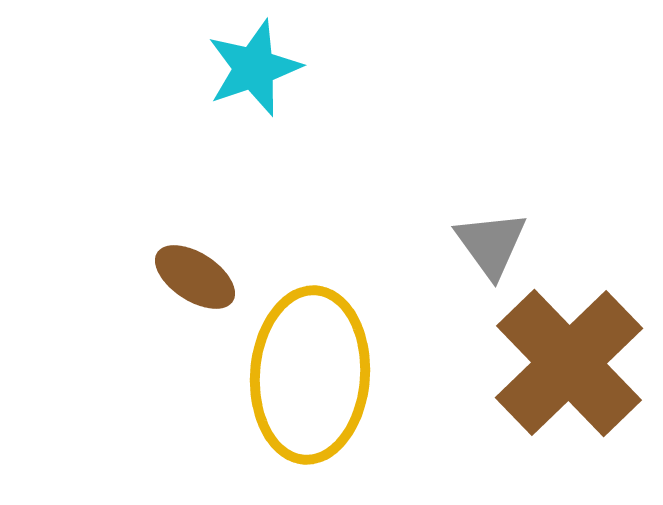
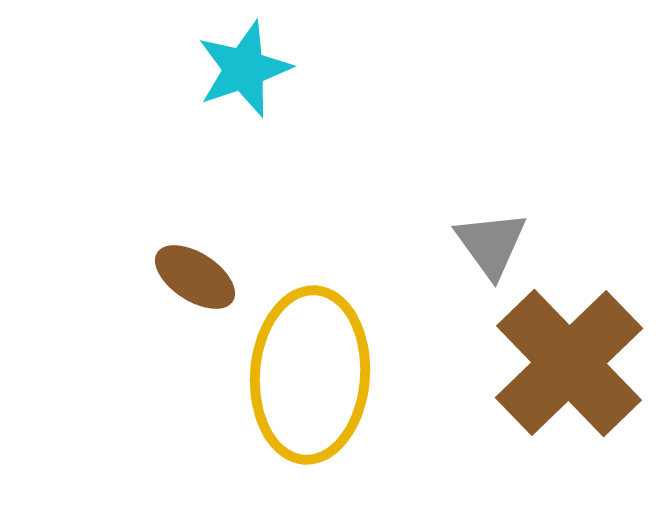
cyan star: moved 10 px left, 1 px down
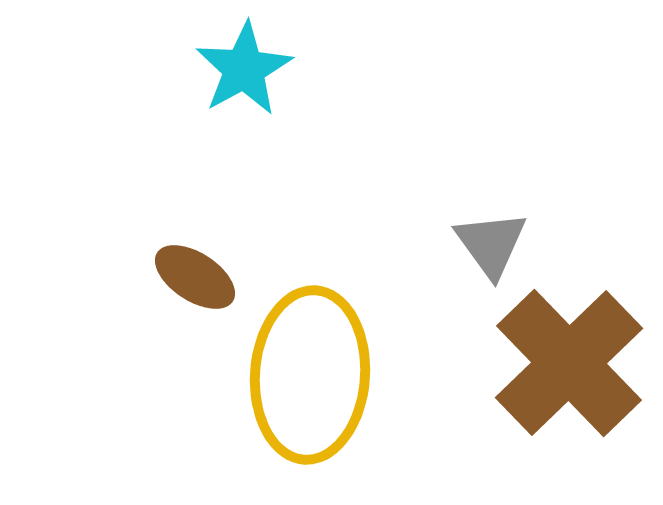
cyan star: rotated 10 degrees counterclockwise
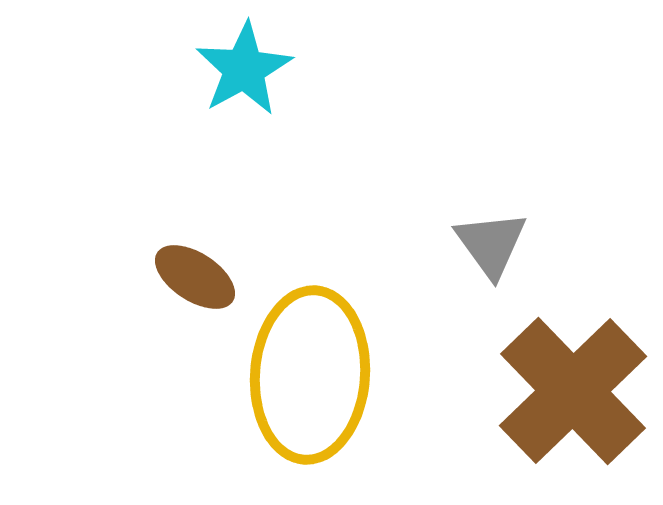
brown cross: moved 4 px right, 28 px down
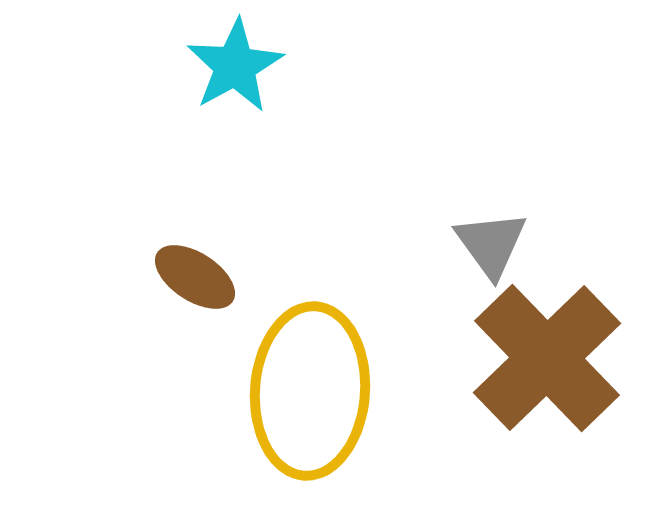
cyan star: moved 9 px left, 3 px up
yellow ellipse: moved 16 px down
brown cross: moved 26 px left, 33 px up
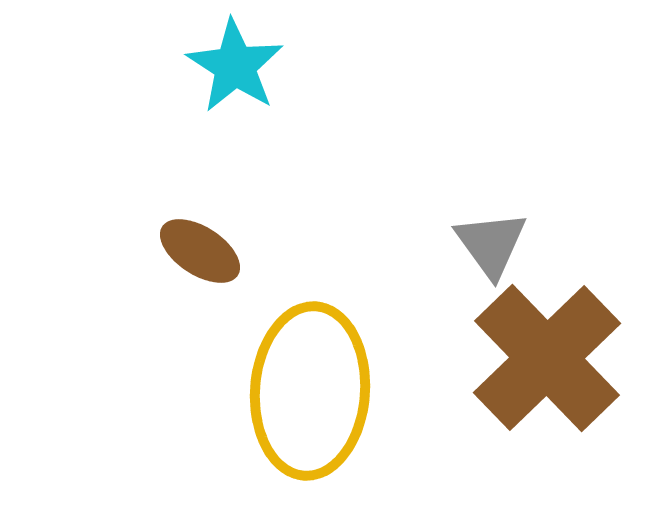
cyan star: rotated 10 degrees counterclockwise
brown ellipse: moved 5 px right, 26 px up
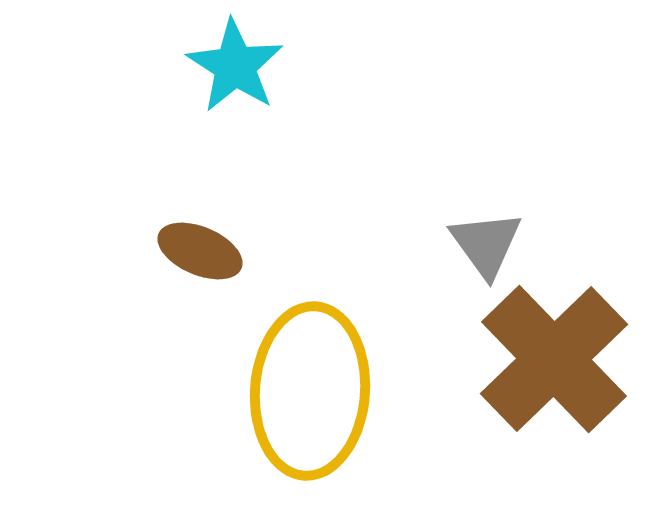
gray triangle: moved 5 px left
brown ellipse: rotated 10 degrees counterclockwise
brown cross: moved 7 px right, 1 px down
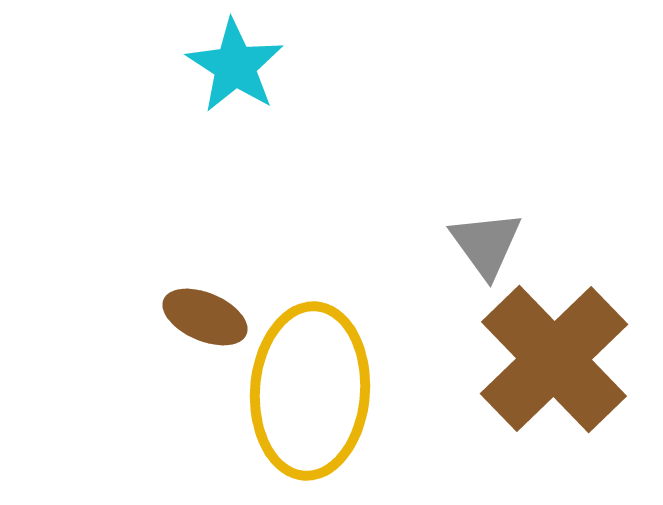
brown ellipse: moved 5 px right, 66 px down
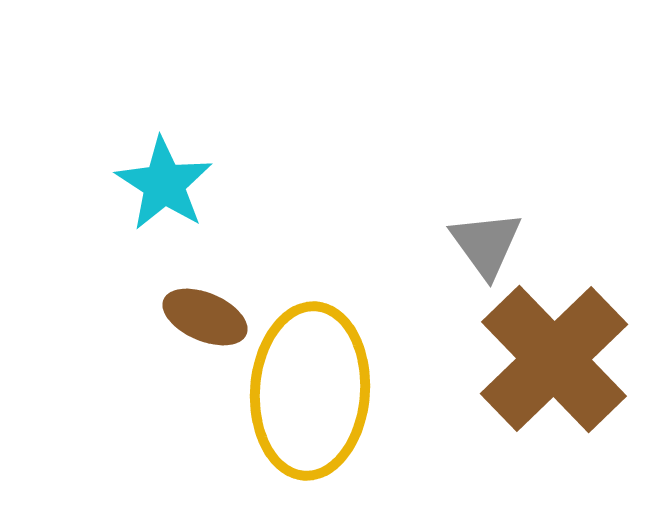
cyan star: moved 71 px left, 118 px down
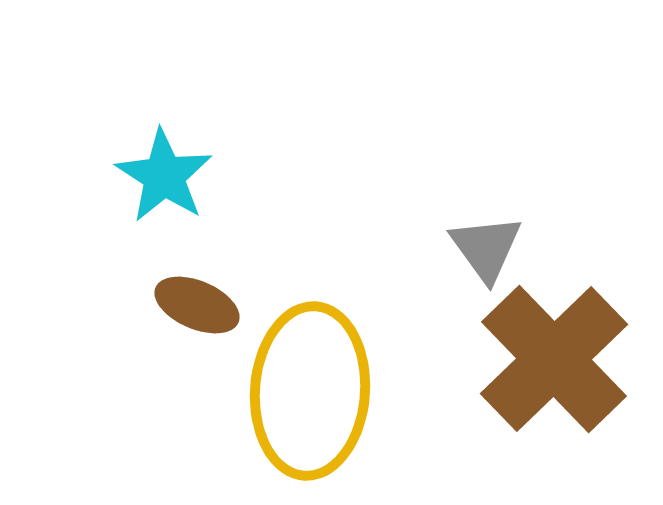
cyan star: moved 8 px up
gray triangle: moved 4 px down
brown ellipse: moved 8 px left, 12 px up
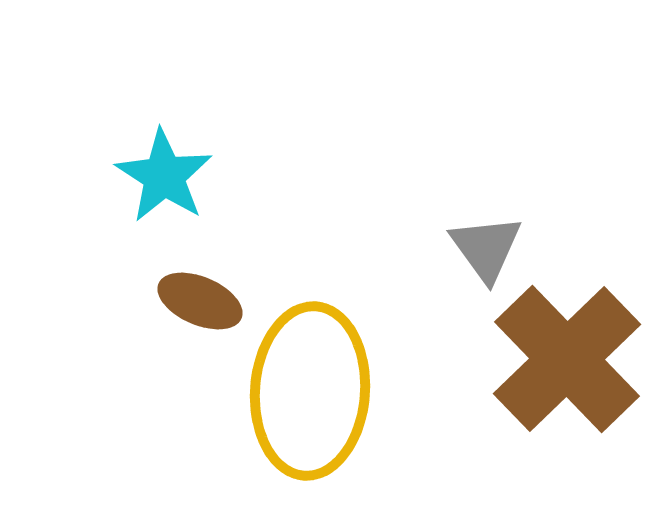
brown ellipse: moved 3 px right, 4 px up
brown cross: moved 13 px right
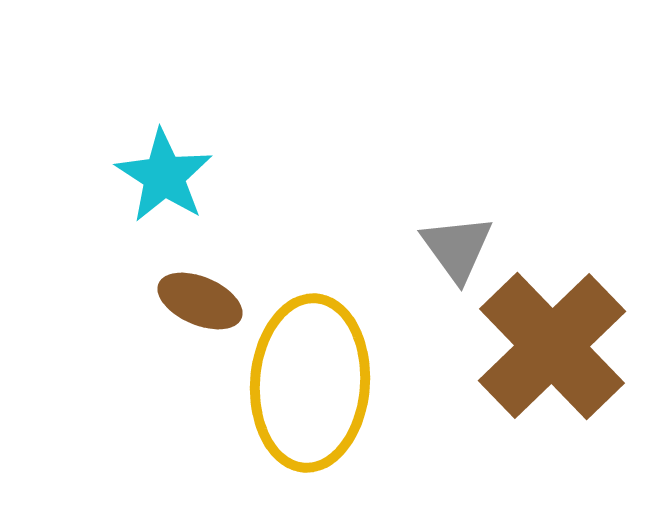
gray triangle: moved 29 px left
brown cross: moved 15 px left, 13 px up
yellow ellipse: moved 8 px up
